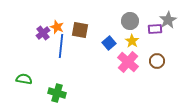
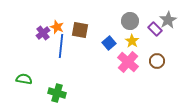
purple rectangle: rotated 48 degrees clockwise
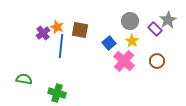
pink cross: moved 4 px left, 1 px up
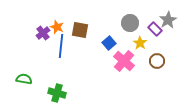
gray circle: moved 2 px down
yellow star: moved 8 px right, 2 px down
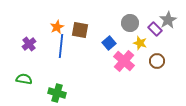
orange star: rotated 24 degrees clockwise
purple cross: moved 14 px left, 11 px down
yellow star: rotated 16 degrees counterclockwise
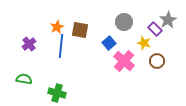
gray circle: moved 6 px left, 1 px up
yellow star: moved 4 px right
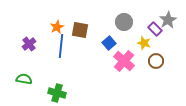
brown circle: moved 1 px left
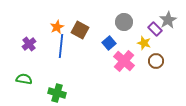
brown square: rotated 18 degrees clockwise
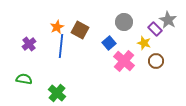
gray star: rotated 12 degrees counterclockwise
green cross: rotated 24 degrees clockwise
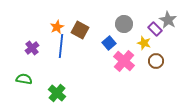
gray circle: moved 2 px down
purple cross: moved 3 px right, 4 px down
